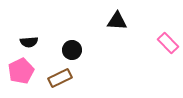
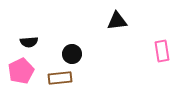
black triangle: rotated 10 degrees counterclockwise
pink rectangle: moved 6 px left, 8 px down; rotated 35 degrees clockwise
black circle: moved 4 px down
brown rectangle: rotated 20 degrees clockwise
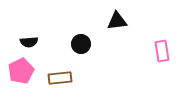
black circle: moved 9 px right, 10 px up
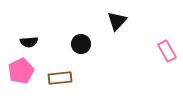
black triangle: rotated 40 degrees counterclockwise
pink rectangle: moved 5 px right; rotated 20 degrees counterclockwise
